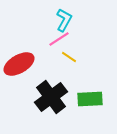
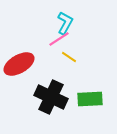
cyan L-shape: moved 1 px right, 3 px down
black cross: rotated 28 degrees counterclockwise
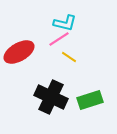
cyan L-shape: rotated 75 degrees clockwise
red ellipse: moved 12 px up
green rectangle: moved 1 px down; rotated 15 degrees counterclockwise
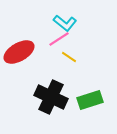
cyan L-shape: rotated 25 degrees clockwise
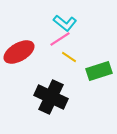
pink line: moved 1 px right
green rectangle: moved 9 px right, 29 px up
